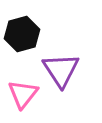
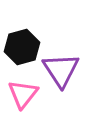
black hexagon: moved 13 px down
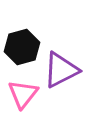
purple triangle: rotated 36 degrees clockwise
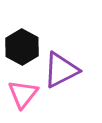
black hexagon: rotated 16 degrees counterclockwise
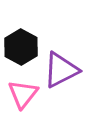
black hexagon: moved 1 px left
